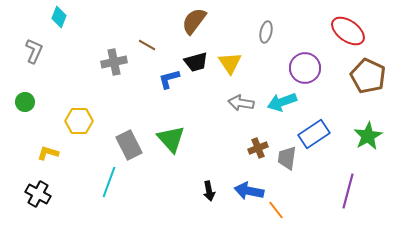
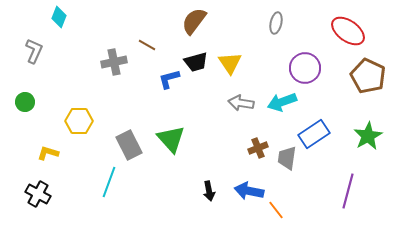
gray ellipse: moved 10 px right, 9 px up
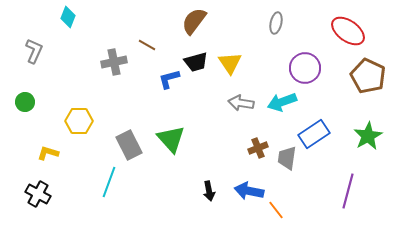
cyan diamond: moved 9 px right
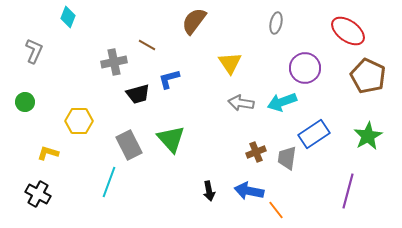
black trapezoid: moved 58 px left, 32 px down
brown cross: moved 2 px left, 4 px down
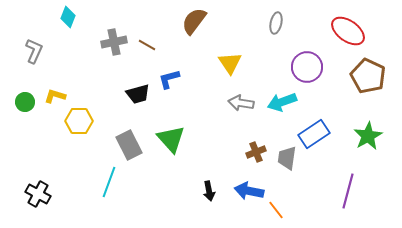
gray cross: moved 20 px up
purple circle: moved 2 px right, 1 px up
yellow L-shape: moved 7 px right, 57 px up
